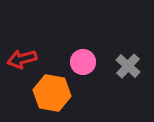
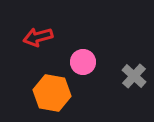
red arrow: moved 16 px right, 22 px up
gray cross: moved 6 px right, 10 px down
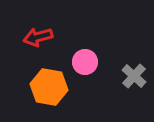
pink circle: moved 2 px right
orange hexagon: moved 3 px left, 6 px up
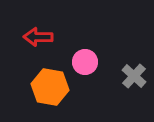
red arrow: rotated 16 degrees clockwise
orange hexagon: moved 1 px right
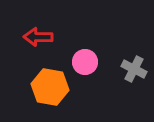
gray cross: moved 7 px up; rotated 15 degrees counterclockwise
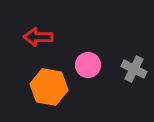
pink circle: moved 3 px right, 3 px down
orange hexagon: moved 1 px left
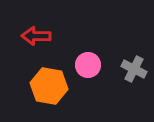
red arrow: moved 2 px left, 1 px up
orange hexagon: moved 1 px up
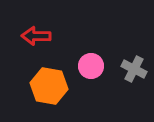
pink circle: moved 3 px right, 1 px down
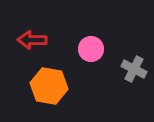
red arrow: moved 4 px left, 4 px down
pink circle: moved 17 px up
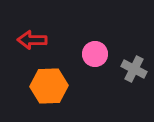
pink circle: moved 4 px right, 5 px down
orange hexagon: rotated 12 degrees counterclockwise
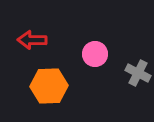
gray cross: moved 4 px right, 4 px down
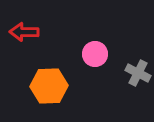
red arrow: moved 8 px left, 8 px up
